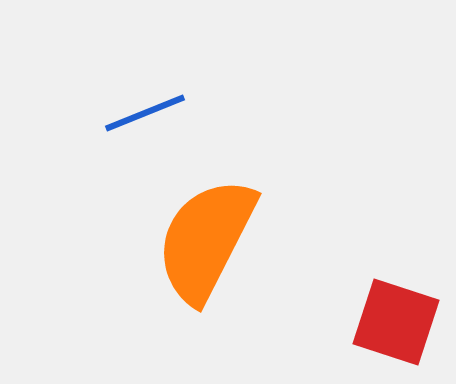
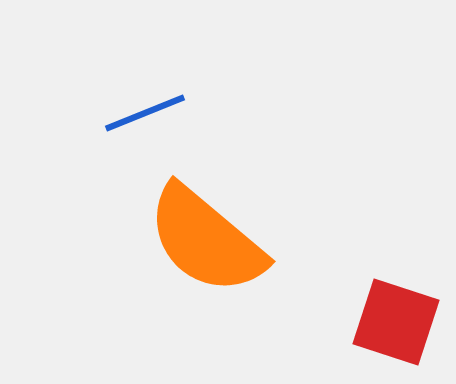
orange semicircle: rotated 77 degrees counterclockwise
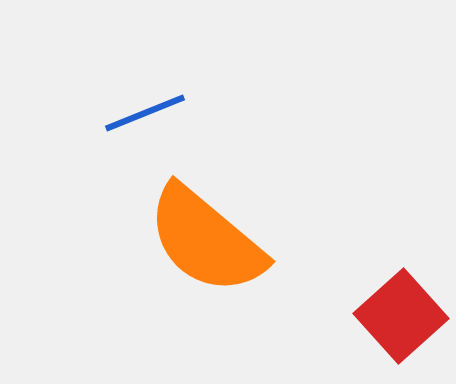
red square: moved 5 px right, 6 px up; rotated 30 degrees clockwise
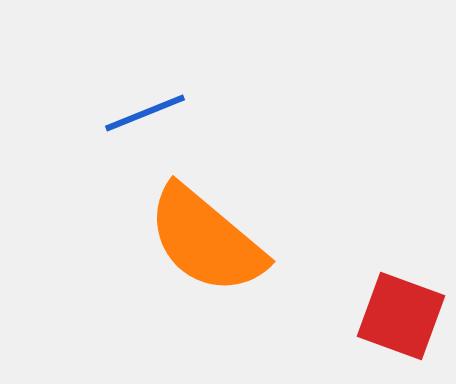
red square: rotated 28 degrees counterclockwise
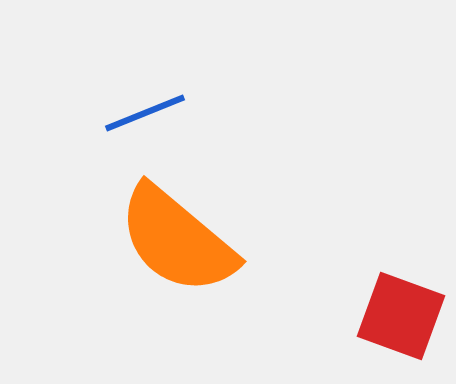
orange semicircle: moved 29 px left
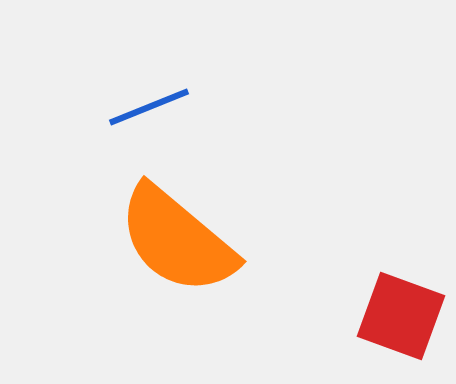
blue line: moved 4 px right, 6 px up
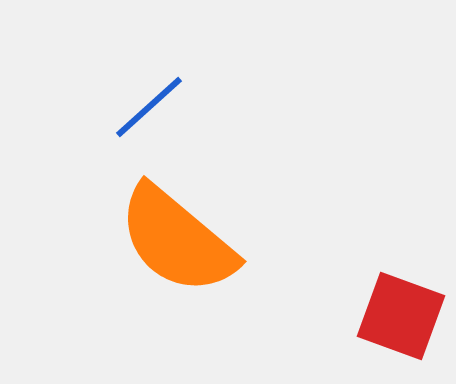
blue line: rotated 20 degrees counterclockwise
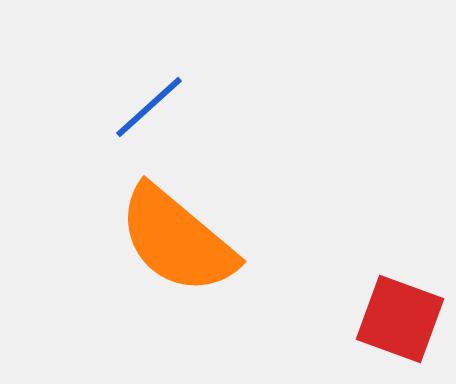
red square: moved 1 px left, 3 px down
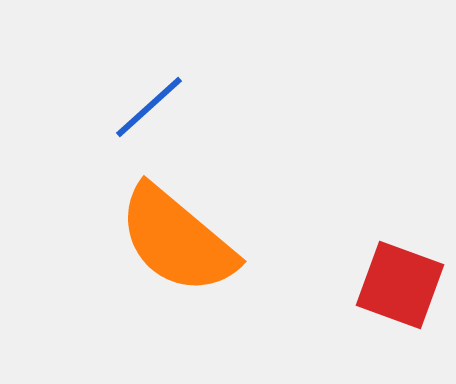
red square: moved 34 px up
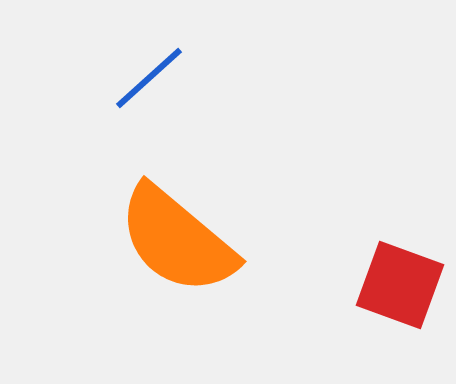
blue line: moved 29 px up
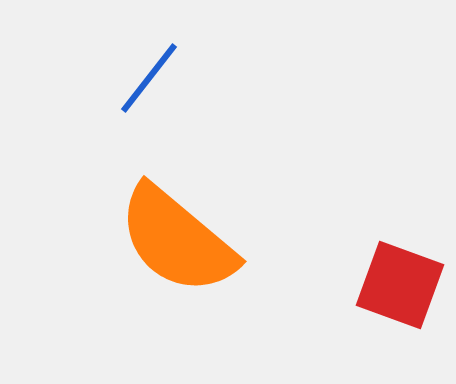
blue line: rotated 10 degrees counterclockwise
